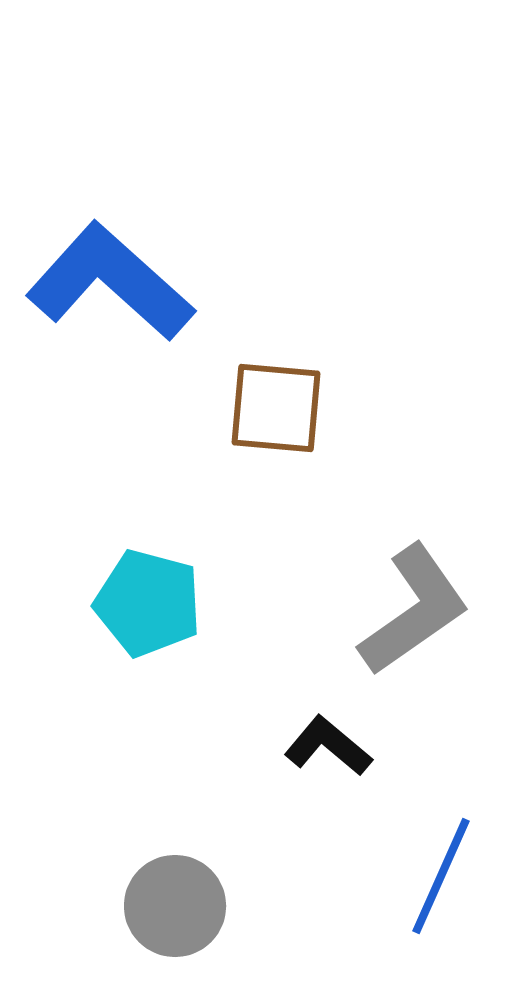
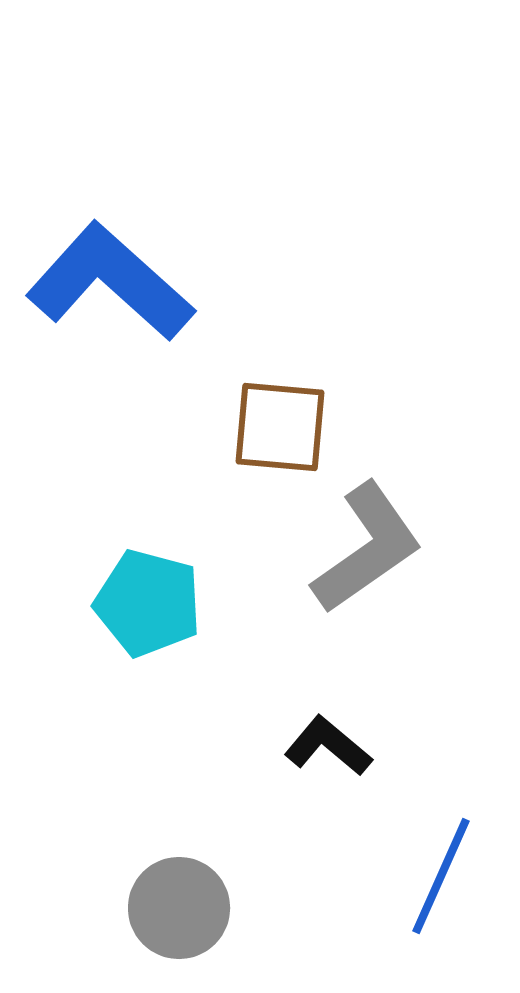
brown square: moved 4 px right, 19 px down
gray L-shape: moved 47 px left, 62 px up
gray circle: moved 4 px right, 2 px down
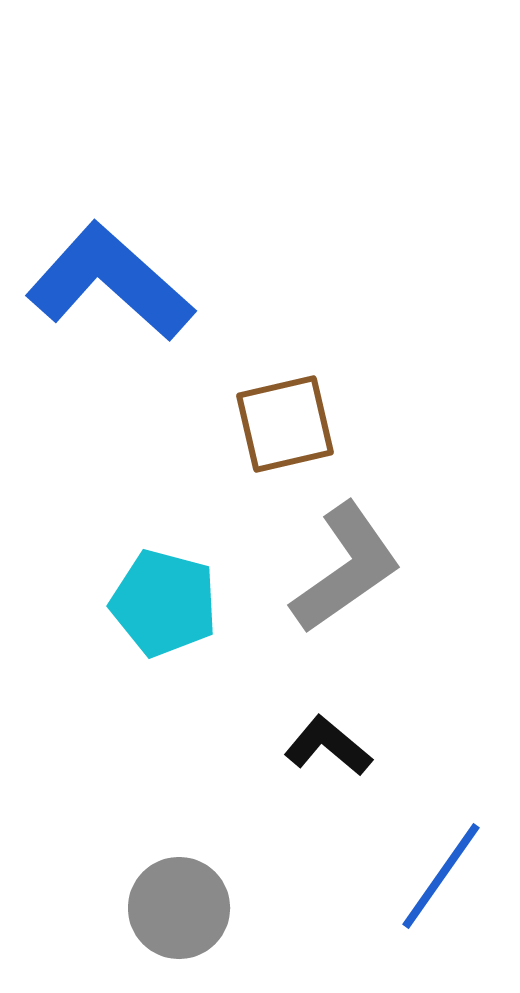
brown square: moved 5 px right, 3 px up; rotated 18 degrees counterclockwise
gray L-shape: moved 21 px left, 20 px down
cyan pentagon: moved 16 px right
blue line: rotated 11 degrees clockwise
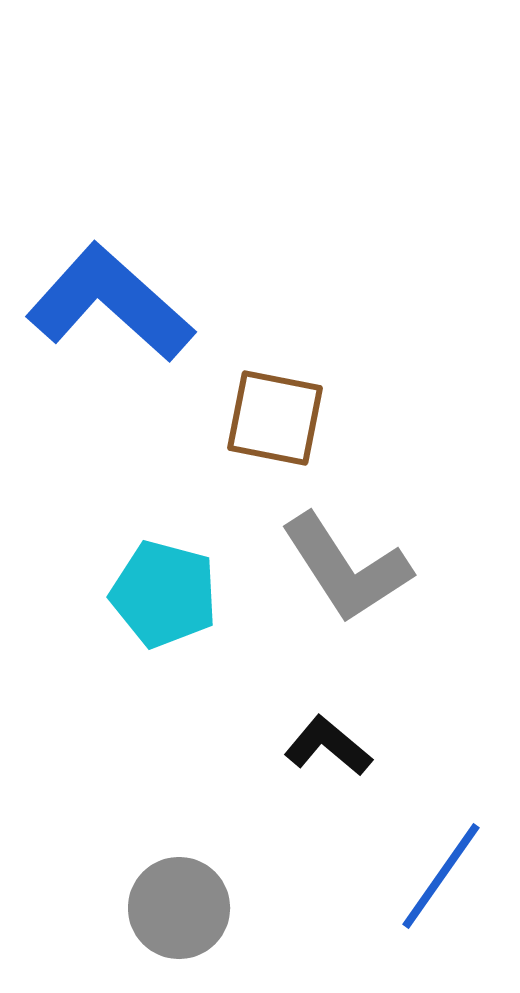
blue L-shape: moved 21 px down
brown square: moved 10 px left, 6 px up; rotated 24 degrees clockwise
gray L-shape: rotated 92 degrees clockwise
cyan pentagon: moved 9 px up
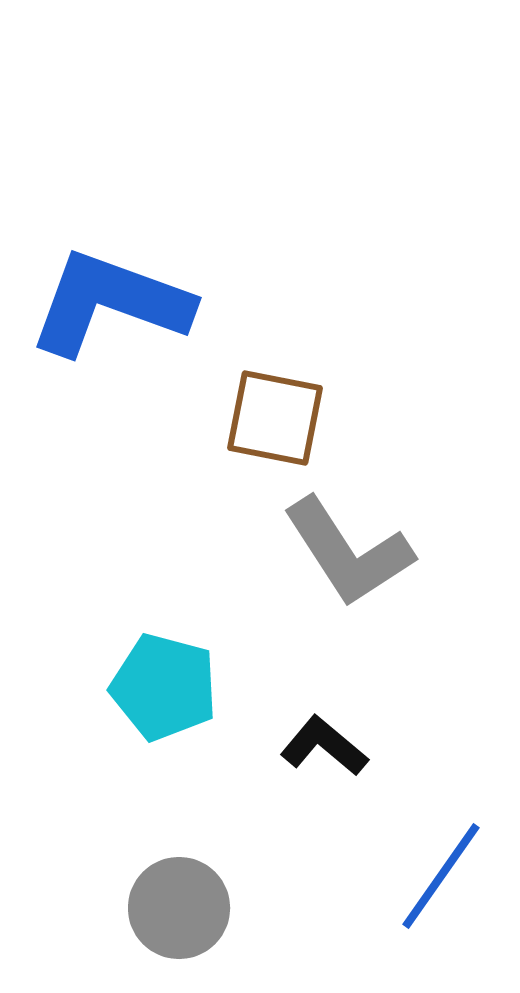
blue L-shape: rotated 22 degrees counterclockwise
gray L-shape: moved 2 px right, 16 px up
cyan pentagon: moved 93 px down
black L-shape: moved 4 px left
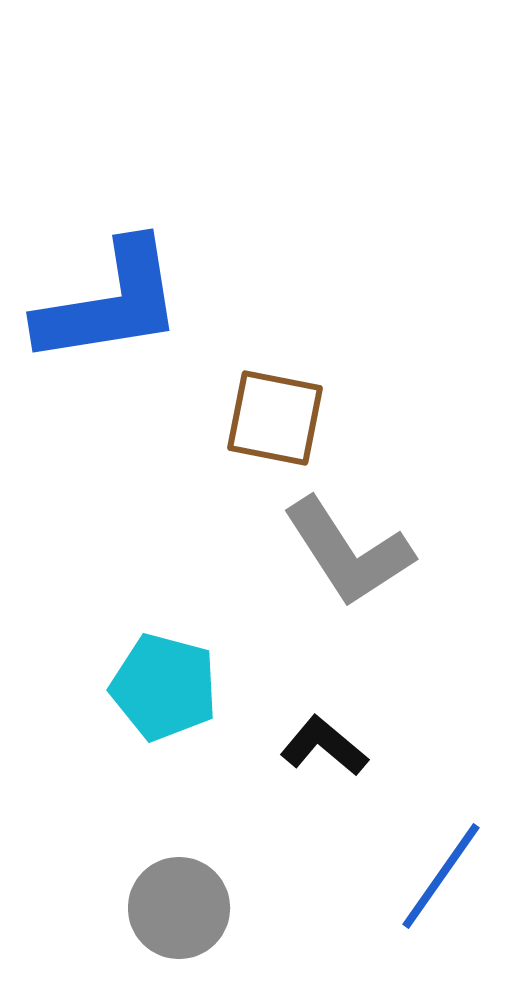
blue L-shape: rotated 151 degrees clockwise
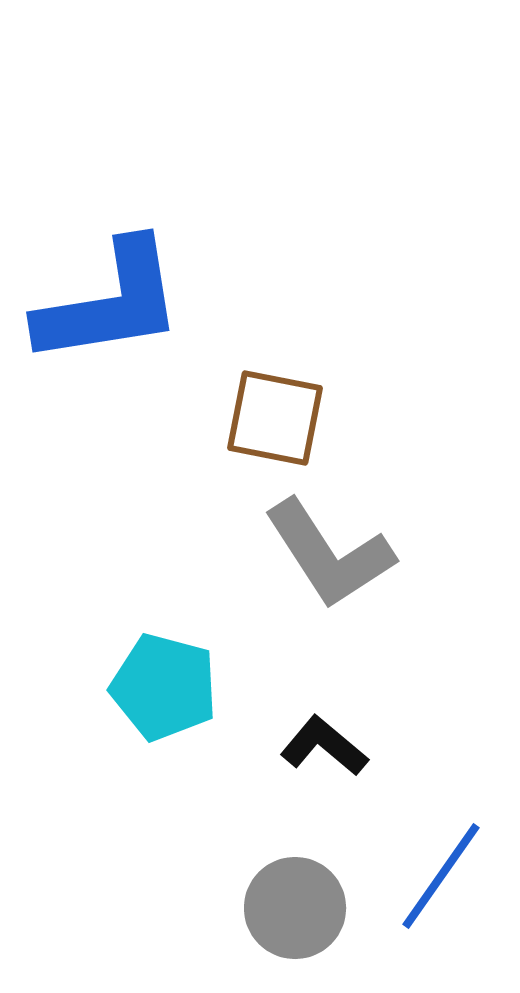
gray L-shape: moved 19 px left, 2 px down
gray circle: moved 116 px right
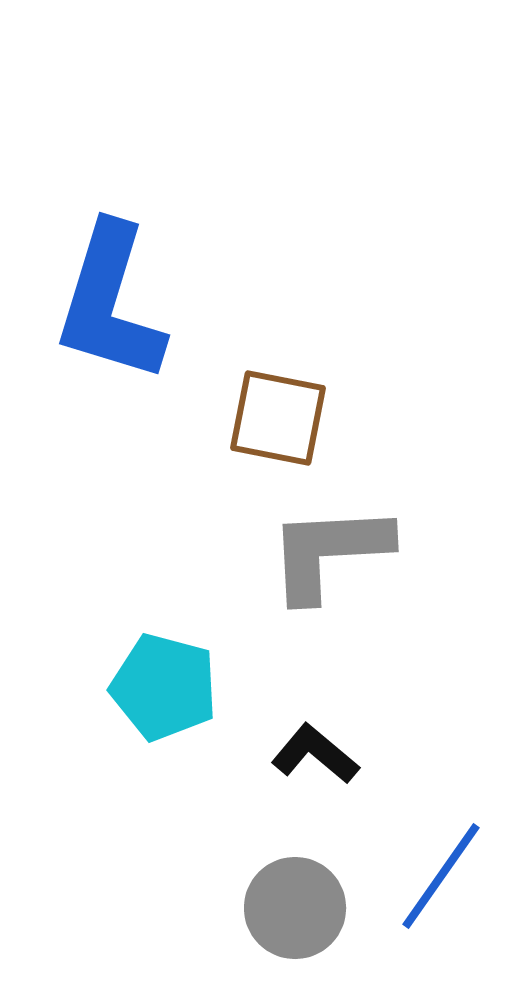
blue L-shape: rotated 116 degrees clockwise
brown square: moved 3 px right
gray L-shape: moved 2 px up; rotated 120 degrees clockwise
black L-shape: moved 9 px left, 8 px down
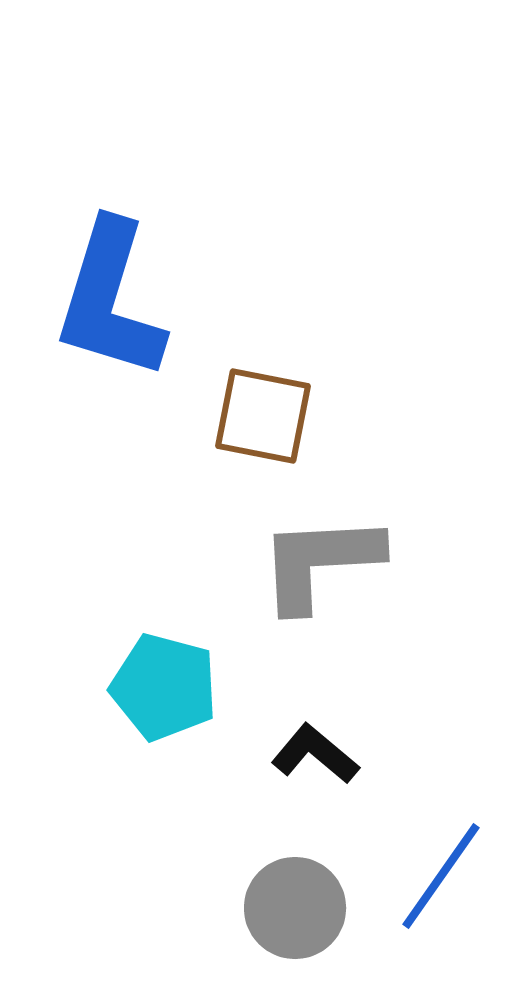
blue L-shape: moved 3 px up
brown square: moved 15 px left, 2 px up
gray L-shape: moved 9 px left, 10 px down
